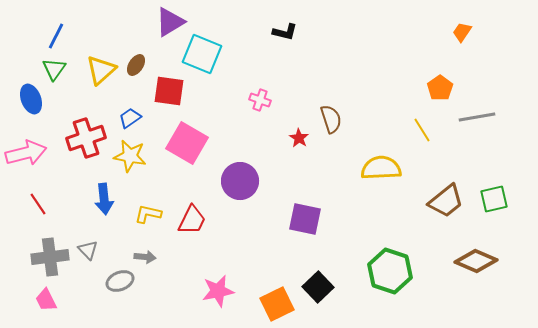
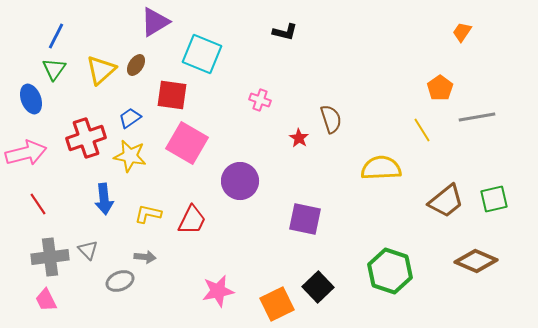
purple triangle: moved 15 px left
red square: moved 3 px right, 4 px down
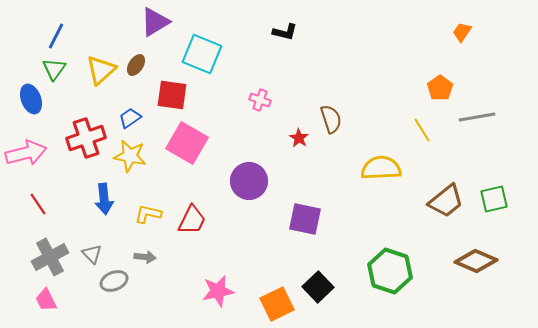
purple circle: moved 9 px right
gray triangle: moved 4 px right, 4 px down
gray cross: rotated 21 degrees counterclockwise
gray ellipse: moved 6 px left
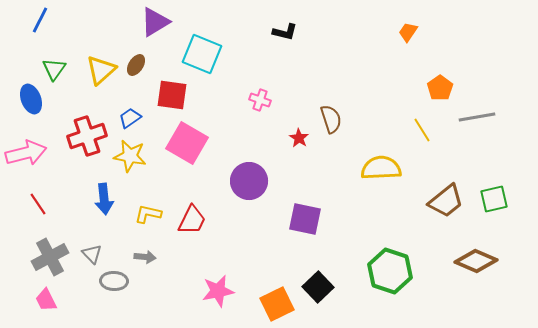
orange trapezoid: moved 54 px left
blue line: moved 16 px left, 16 px up
red cross: moved 1 px right, 2 px up
gray ellipse: rotated 24 degrees clockwise
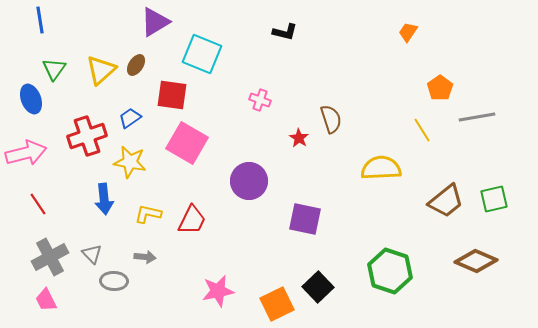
blue line: rotated 36 degrees counterclockwise
yellow star: moved 6 px down
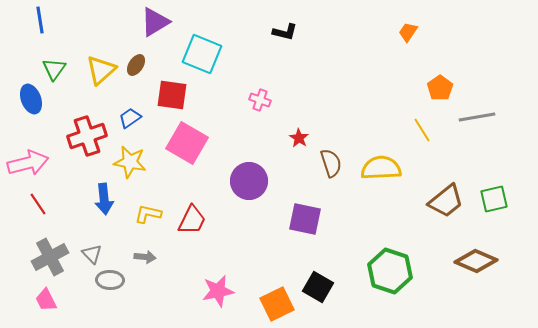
brown semicircle: moved 44 px down
pink arrow: moved 2 px right, 10 px down
gray ellipse: moved 4 px left, 1 px up
black square: rotated 16 degrees counterclockwise
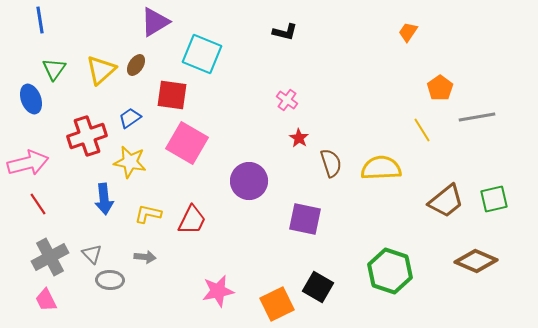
pink cross: moved 27 px right; rotated 15 degrees clockwise
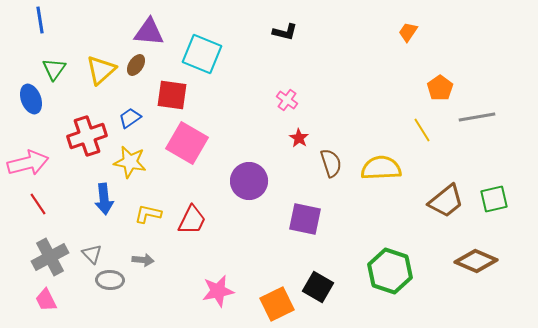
purple triangle: moved 6 px left, 10 px down; rotated 36 degrees clockwise
gray arrow: moved 2 px left, 3 px down
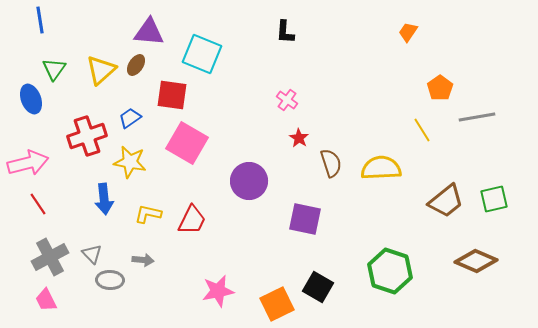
black L-shape: rotated 80 degrees clockwise
